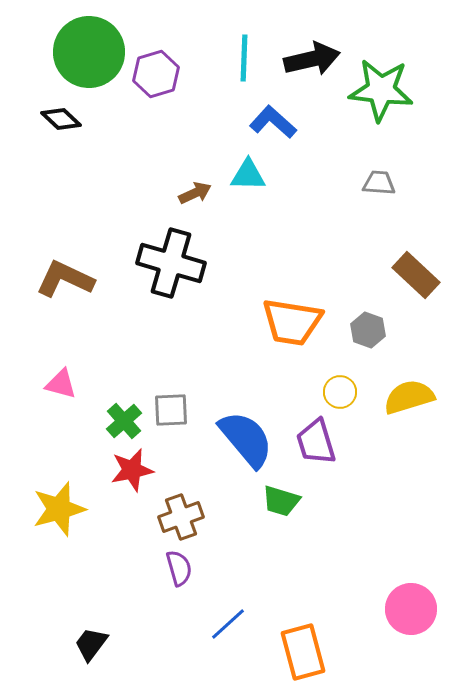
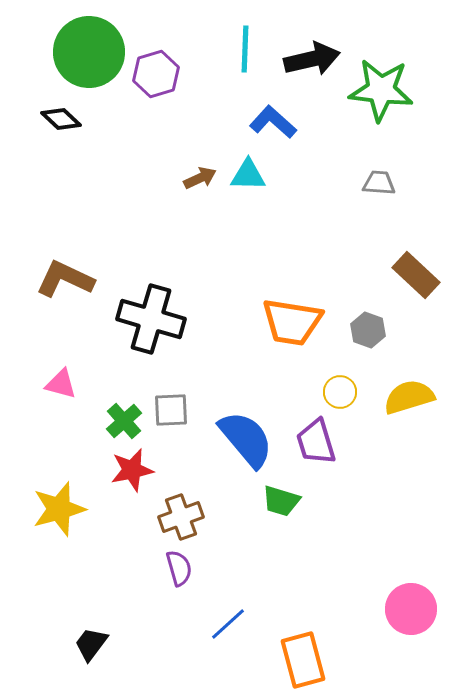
cyan line: moved 1 px right, 9 px up
brown arrow: moved 5 px right, 15 px up
black cross: moved 20 px left, 56 px down
orange rectangle: moved 8 px down
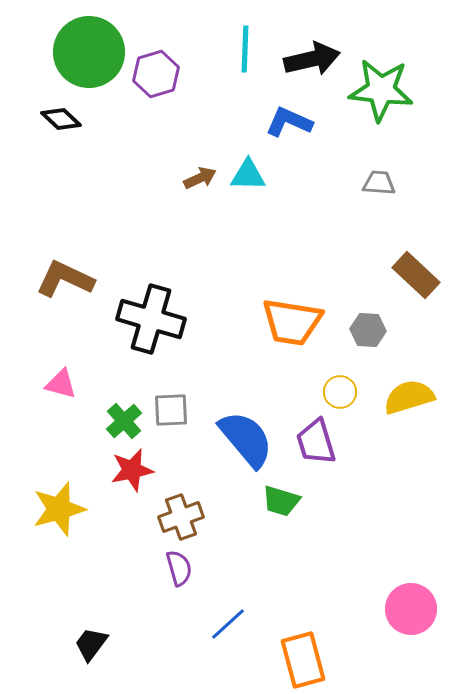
blue L-shape: moved 16 px right; rotated 18 degrees counterclockwise
gray hexagon: rotated 16 degrees counterclockwise
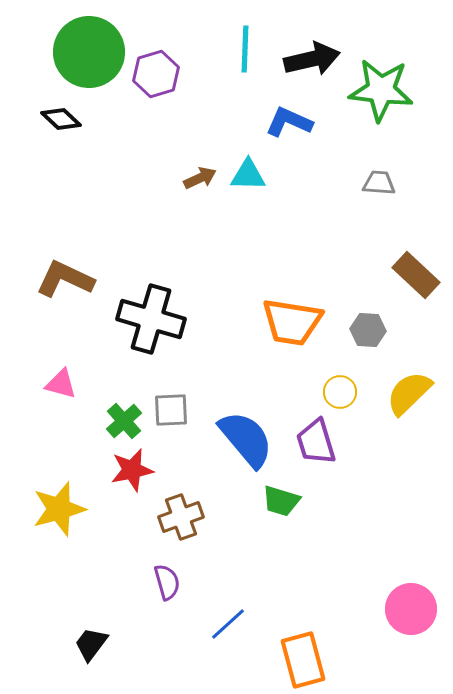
yellow semicircle: moved 4 px up; rotated 27 degrees counterclockwise
purple semicircle: moved 12 px left, 14 px down
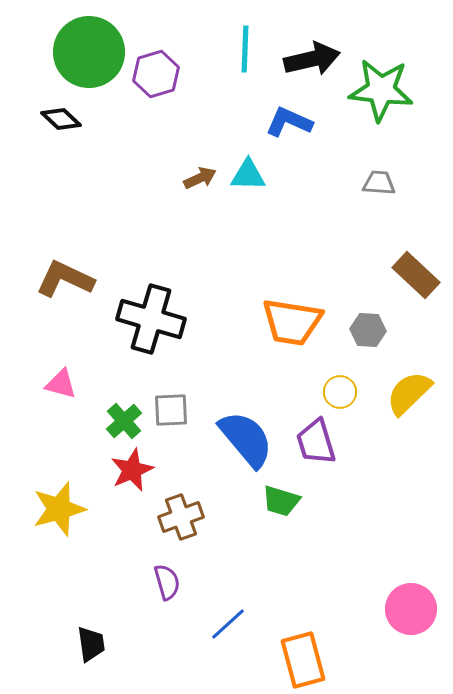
red star: rotated 12 degrees counterclockwise
black trapezoid: rotated 135 degrees clockwise
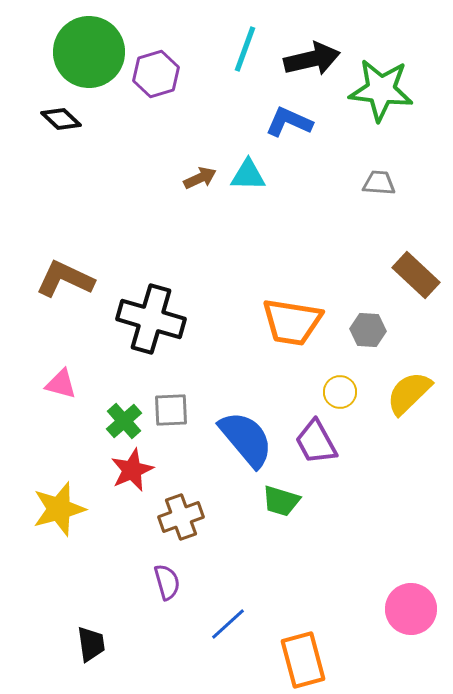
cyan line: rotated 18 degrees clockwise
purple trapezoid: rotated 12 degrees counterclockwise
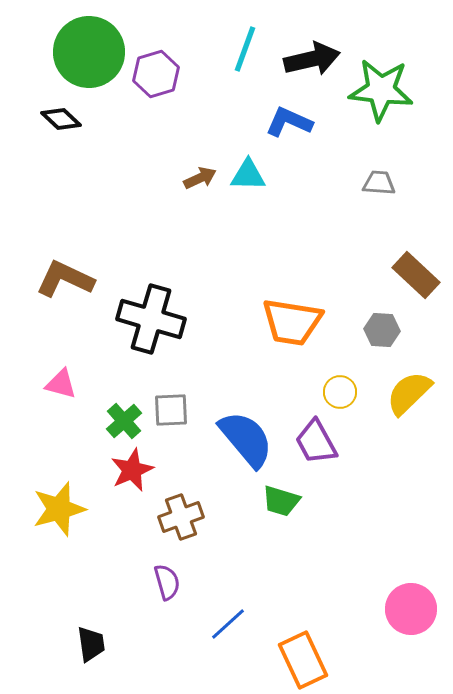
gray hexagon: moved 14 px right
orange rectangle: rotated 10 degrees counterclockwise
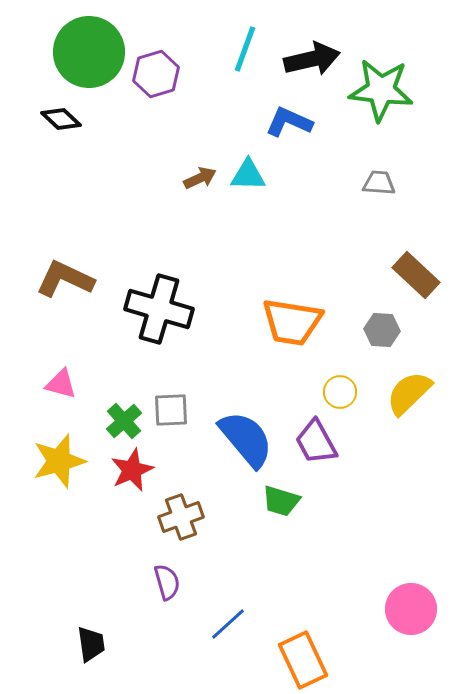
black cross: moved 8 px right, 10 px up
yellow star: moved 48 px up
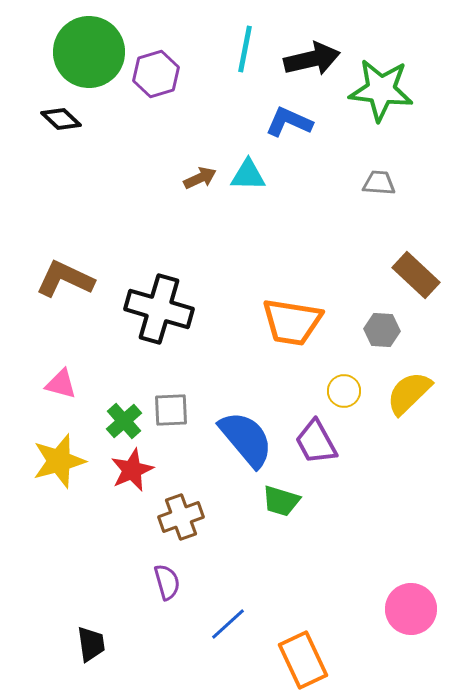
cyan line: rotated 9 degrees counterclockwise
yellow circle: moved 4 px right, 1 px up
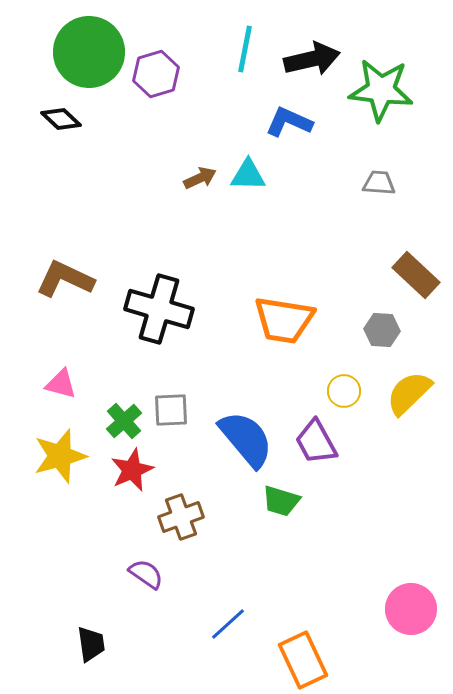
orange trapezoid: moved 8 px left, 2 px up
yellow star: moved 1 px right, 5 px up
purple semicircle: moved 21 px left, 8 px up; rotated 39 degrees counterclockwise
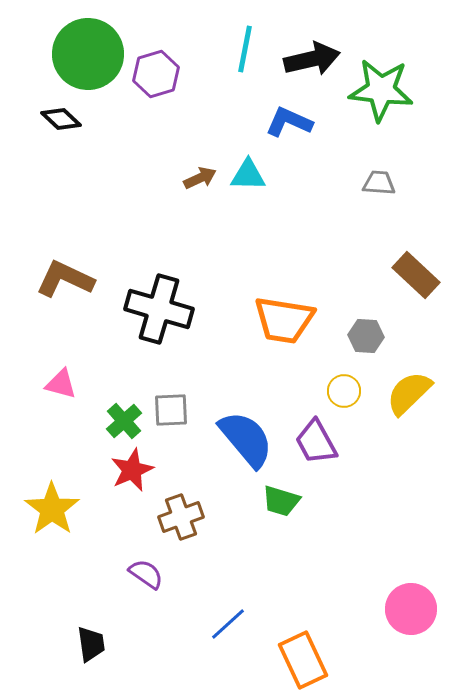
green circle: moved 1 px left, 2 px down
gray hexagon: moved 16 px left, 6 px down
yellow star: moved 8 px left, 53 px down; rotated 20 degrees counterclockwise
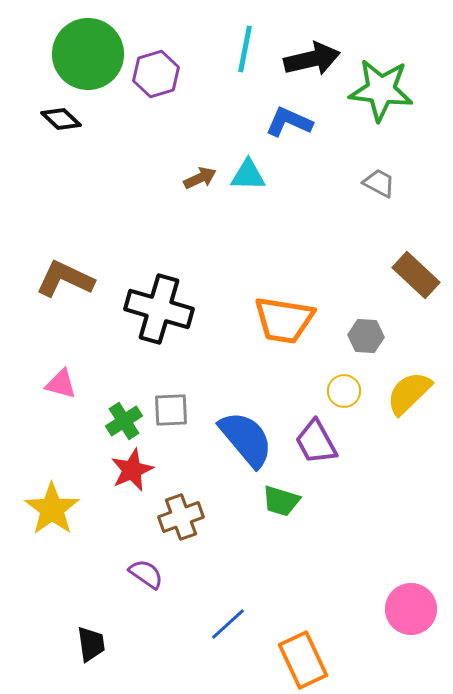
gray trapezoid: rotated 24 degrees clockwise
green cross: rotated 9 degrees clockwise
